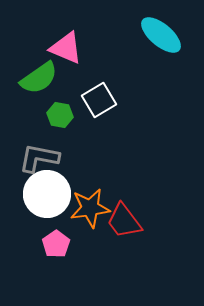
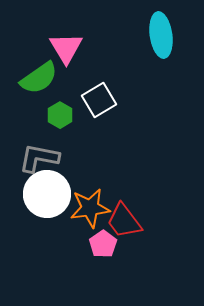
cyan ellipse: rotated 42 degrees clockwise
pink triangle: rotated 36 degrees clockwise
green hexagon: rotated 20 degrees clockwise
pink pentagon: moved 47 px right
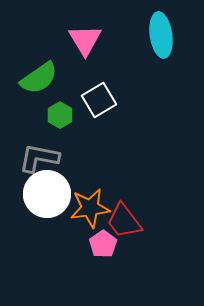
pink triangle: moved 19 px right, 8 px up
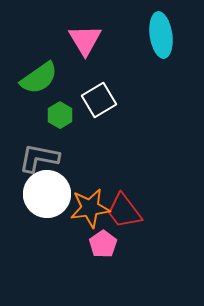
red trapezoid: moved 10 px up
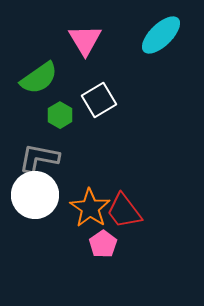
cyan ellipse: rotated 54 degrees clockwise
white circle: moved 12 px left, 1 px down
orange star: rotated 30 degrees counterclockwise
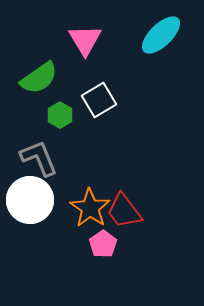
gray L-shape: rotated 57 degrees clockwise
white circle: moved 5 px left, 5 px down
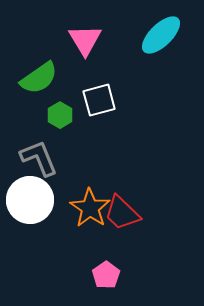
white square: rotated 16 degrees clockwise
red trapezoid: moved 2 px left, 2 px down; rotated 9 degrees counterclockwise
pink pentagon: moved 3 px right, 31 px down
